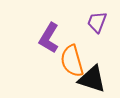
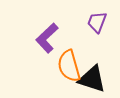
purple L-shape: moved 2 px left; rotated 16 degrees clockwise
orange semicircle: moved 3 px left, 5 px down
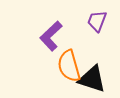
purple trapezoid: moved 1 px up
purple L-shape: moved 4 px right, 2 px up
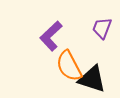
purple trapezoid: moved 5 px right, 7 px down
orange semicircle: rotated 12 degrees counterclockwise
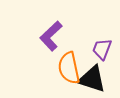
purple trapezoid: moved 21 px down
orange semicircle: moved 2 px down; rotated 16 degrees clockwise
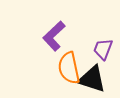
purple L-shape: moved 3 px right
purple trapezoid: moved 1 px right
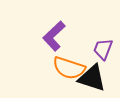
orange semicircle: rotated 60 degrees counterclockwise
black triangle: moved 1 px up
